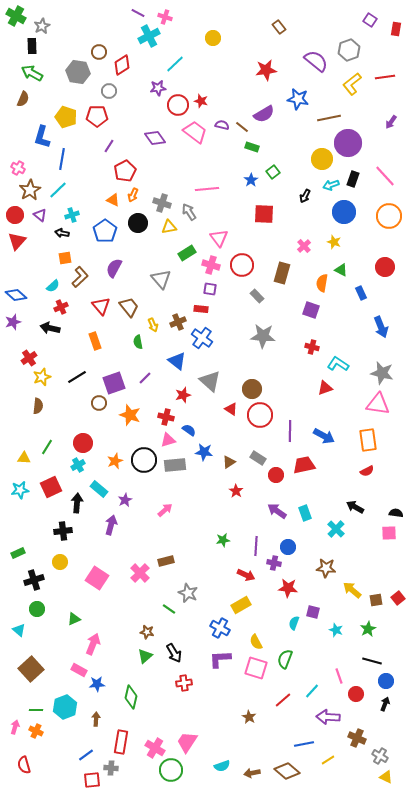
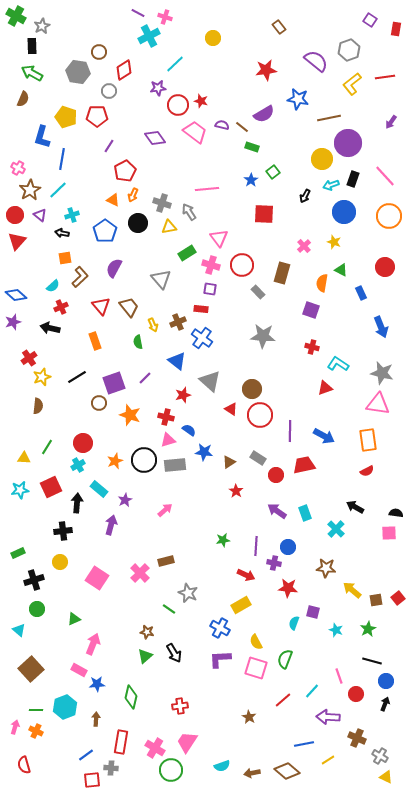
red diamond at (122, 65): moved 2 px right, 5 px down
gray rectangle at (257, 296): moved 1 px right, 4 px up
red cross at (184, 683): moved 4 px left, 23 px down
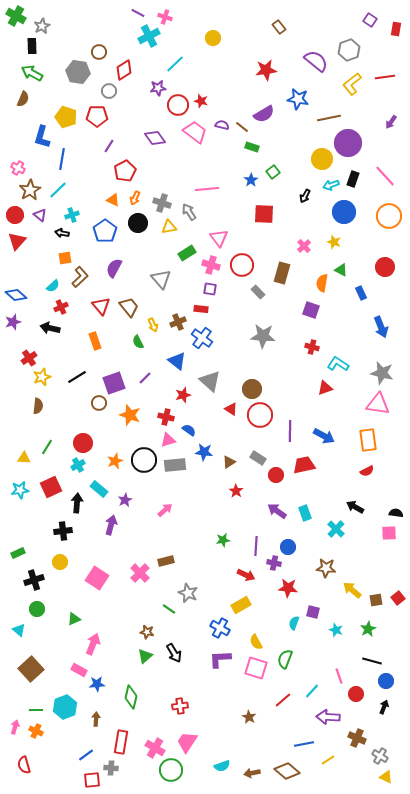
orange arrow at (133, 195): moved 2 px right, 3 px down
green semicircle at (138, 342): rotated 16 degrees counterclockwise
black arrow at (385, 704): moved 1 px left, 3 px down
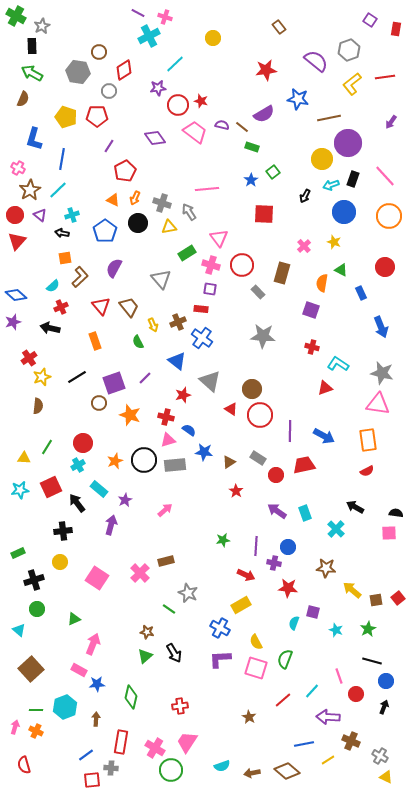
blue L-shape at (42, 137): moved 8 px left, 2 px down
black arrow at (77, 503): rotated 42 degrees counterclockwise
brown cross at (357, 738): moved 6 px left, 3 px down
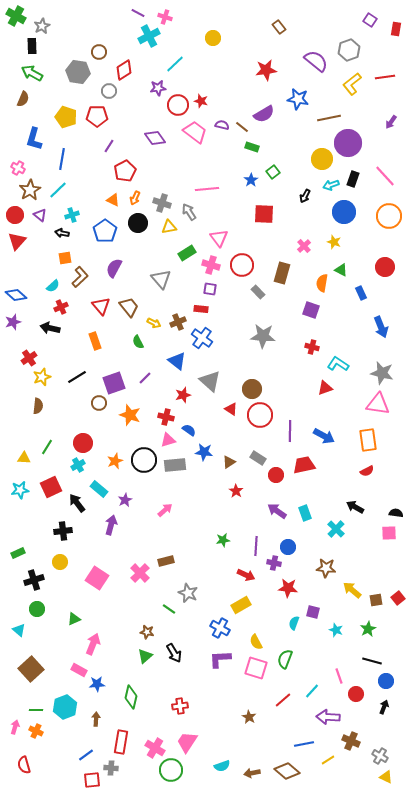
yellow arrow at (153, 325): moved 1 px right, 2 px up; rotated 40 degrees counterclockwise
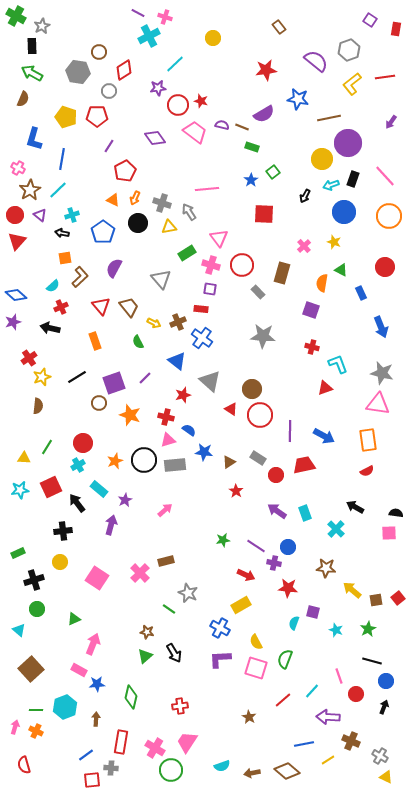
brown line at (242, 127): rotated 16 degrees counterclockwise
blue pentagon at (105, 231): moved 2 px left, 1 px down
cyan L-shape at (338, 364): rotated 35 degrees clockwise
purple line at (256, 546): rotated 60 degrees counterclockwise
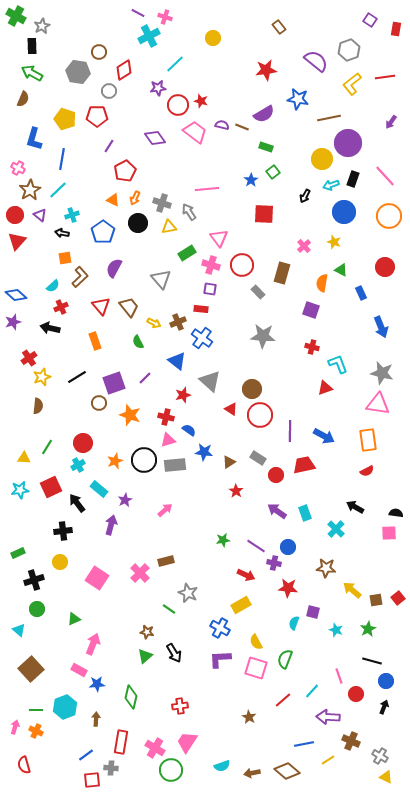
yellow pentagon at (66, 117): moved 1 px left, 2 px down
green rectangle at (252, 147): moved 14 px right
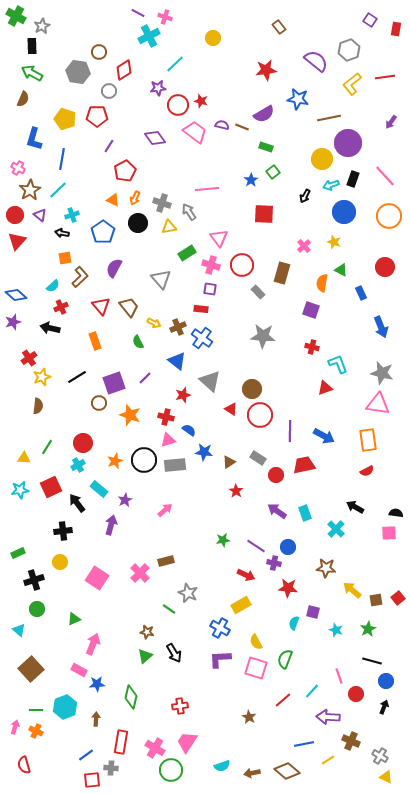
brown cross at (178, 322): moved 5 px down
